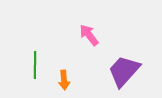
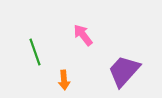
pink arrow: moved 6 px left
green line: moved 13 px up; rotated 20 degrees counterclockwise
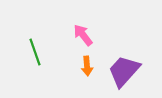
orange arrow: moved 23 px right, 14 px up
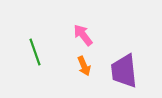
orange arrow: moved 3 px left; rotated 18 degrees counterclockwise
purple trapezoid: rotated 48 degrees counterclockwise
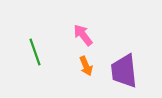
orange arrow: moved 2 px right
